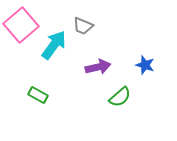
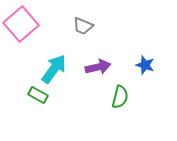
pink square: moved 1 px up
cyan arrow: moved 24 px down
green semicircle: rotated 35 degrees counterclockwise
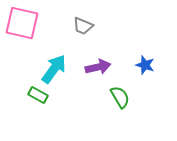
pink square: moved 1 px right, 1 px up; rotated 36 degrees counterclockwise
green semicircle: rotated 45 degrees counterclockwise
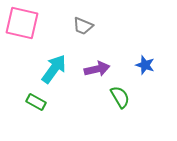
purple arrow: moved 1 px left, 2 px down
green rectangle: moved 2 px left, 7 px down
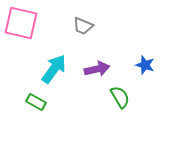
pink square: moved 1 px left
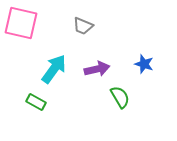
blue star: moved 1 px left, 1 px up
